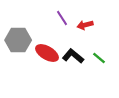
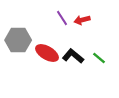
red arrow: moved 3 px left, 5 px up
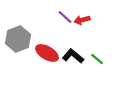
purple line: moved 3 px right, 1 px up; rotated 14 degrees counterclockwise
gray hexagon: moved 1 px up; rotated 20 degrees counterclockwise
green line: moved 2 px left, 1 px down
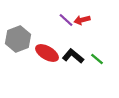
purple line: moved 1 px right, 3 px down
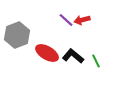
gray hexagon: moved 1 px left, 4 px up
green line: moved 1 px left, 2 px down; rotated 24 degrees clockwise
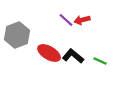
red ellipse: moved 2 px right
green line: moved 4 px right; rotated 40 degrees counterclockwise
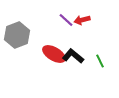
red ellipse: moved 5 px right, 1 px down
green line: rotated 40 degrees clockwise
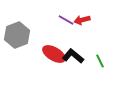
purple line: rotated 14 degrees counterclockwise
